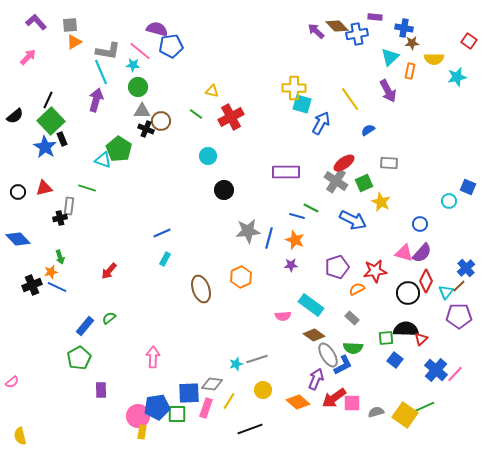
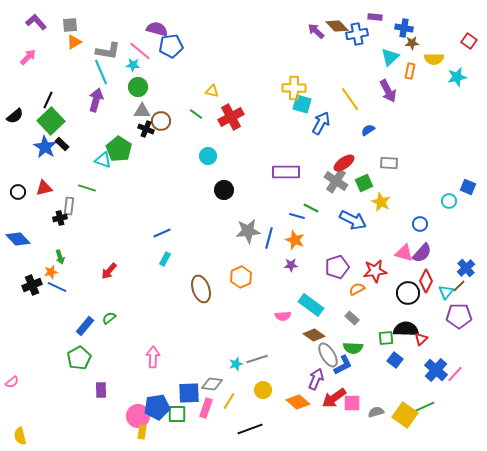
black rectangle at (62, 139): moved 5 px down; rotated 24 degrees counterclockwise
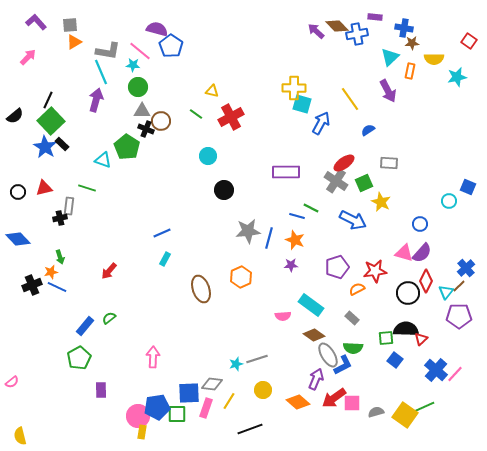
blue pentagon at (171, 46): rotated 30 degrees counterclockwise
green pentagon at (119, 149): moved 8 px right, 2 px up
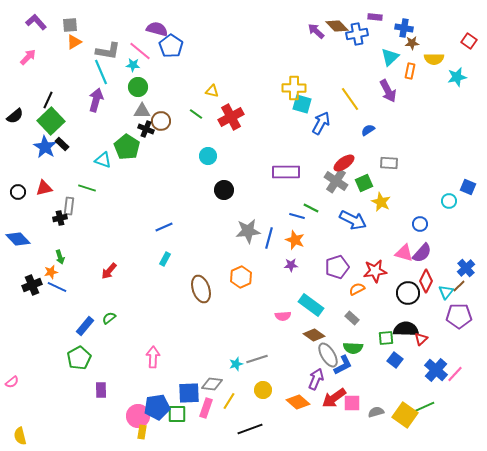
blue line at (162, 233): moved 2 px right, 6 px up
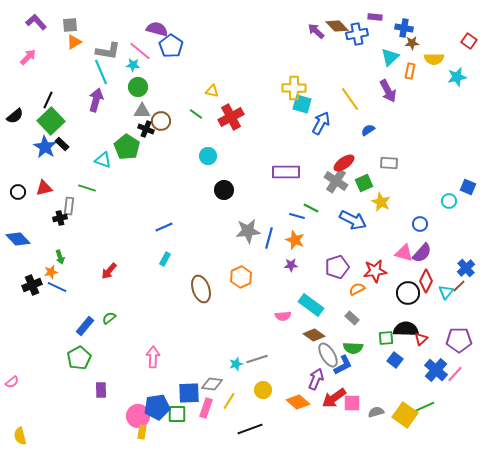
purple pentagon at (459, 316): moved 24 px down
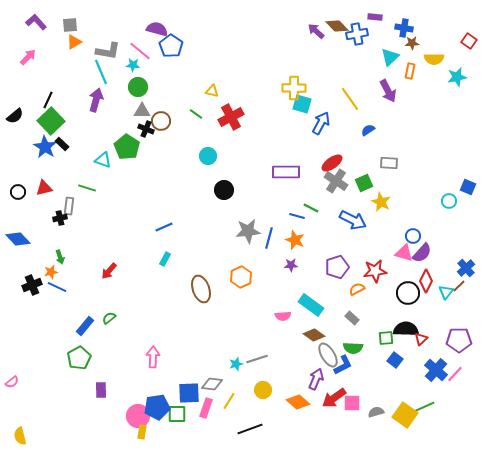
red ellipse at (344, 163): moved 12 px left
blue circle at (420, 224): moved 7 px left, 12 px down
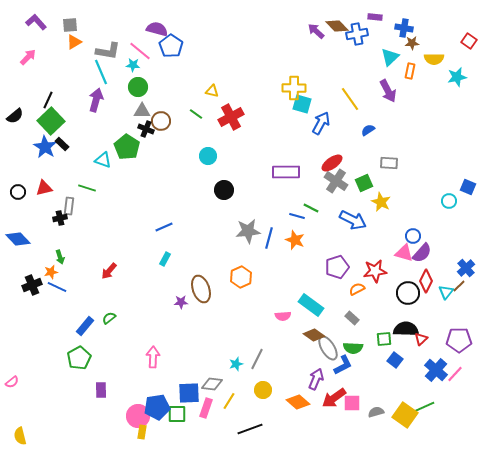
purple star at (291, 265): moved 110 px left, 37 px down
green square at (386, 338): moved 2 px left, 1 px down
gray ellipse at (328, 355): moved 7 px up
gray line at (257, 359): rotated 45 degrees counterclockwise
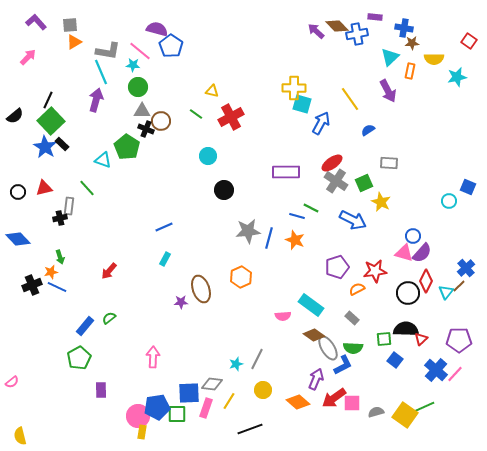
green line at (87, 188): rotated 30 degrees clockwise
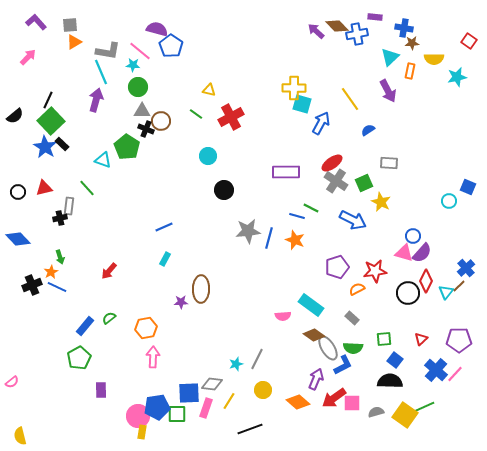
yellow triangle at (212, 91): moved 3 px left, 1 px up
orange star at (51, 272): rotated 16 degrees counterclockwise
orange hexagon at (241, 277): moved 95 px left, 51 px down; rotated 15 degrees clockwise
brown ellipse at (201, 289): rotated 20 degrees clockwise
black semicircle at (406, 329): moved 16 px left, 52 px down
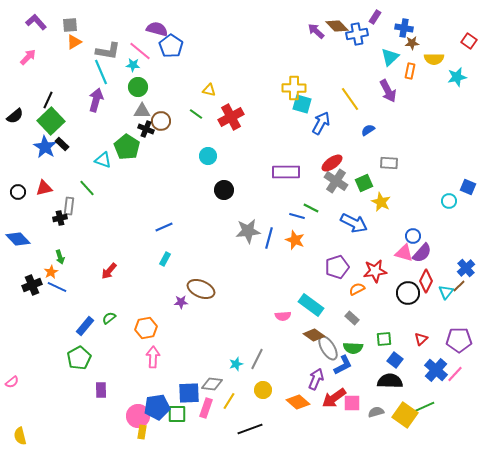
purple rectangle at (375, 17): rotated 64 degrees counterclockwise
blue arrow at (353, 220): moved 1 px right, 3 px down
brown ellipse at (201, 289): rotated 68 degrees counterclockwise
